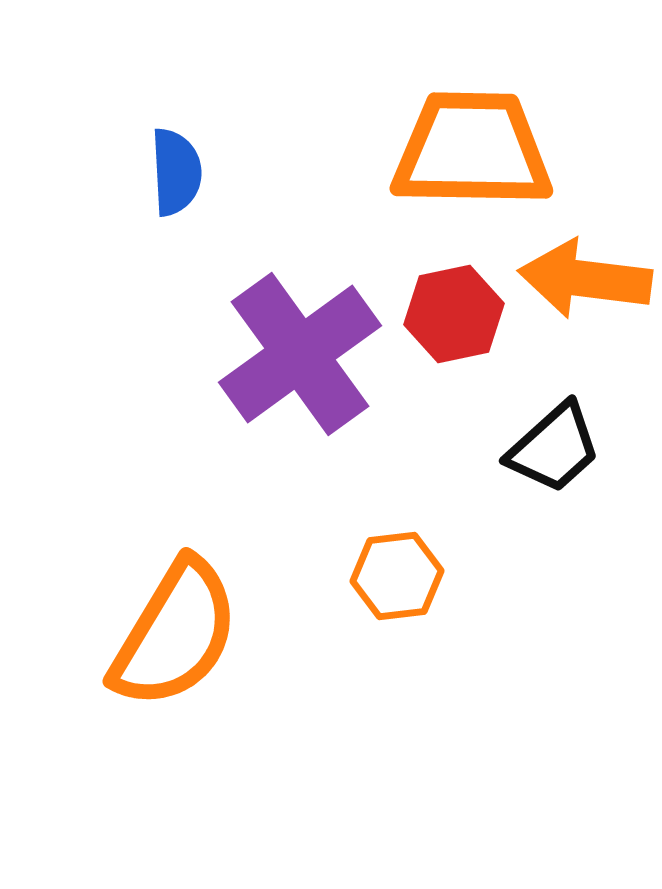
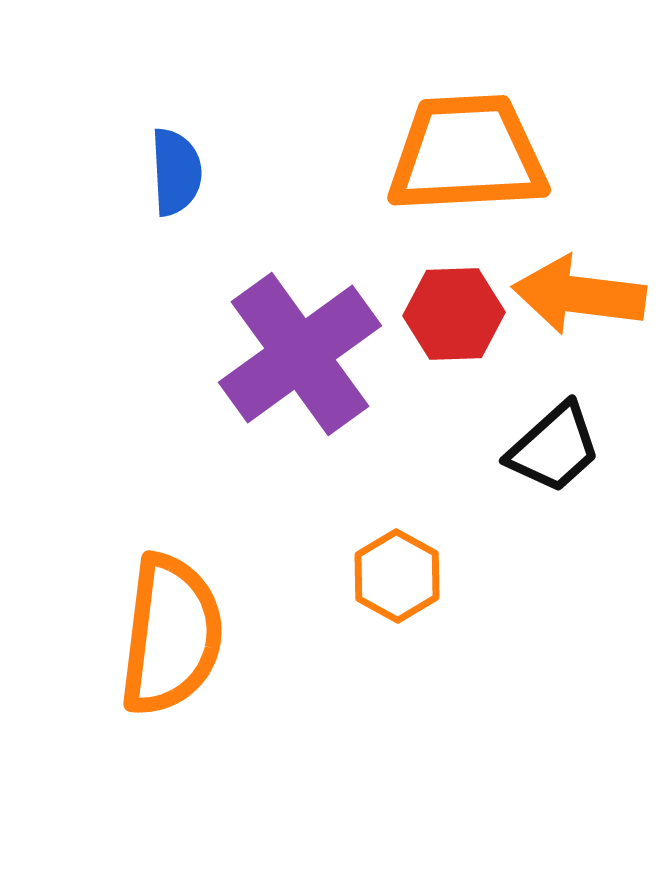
orange trapezoid: moved 5 px left, 4 px down; rotated 4 degrees counterclockwise
orange arrow: moved 6 px left, 16 px down
red hexagon: rotated 10 degrees clockwise
orange hexagon: rotated 24 degrees counterclockwise
orange semicircle: moved 4 px left, 1 px down; rotated 24 degrees counterclockwise
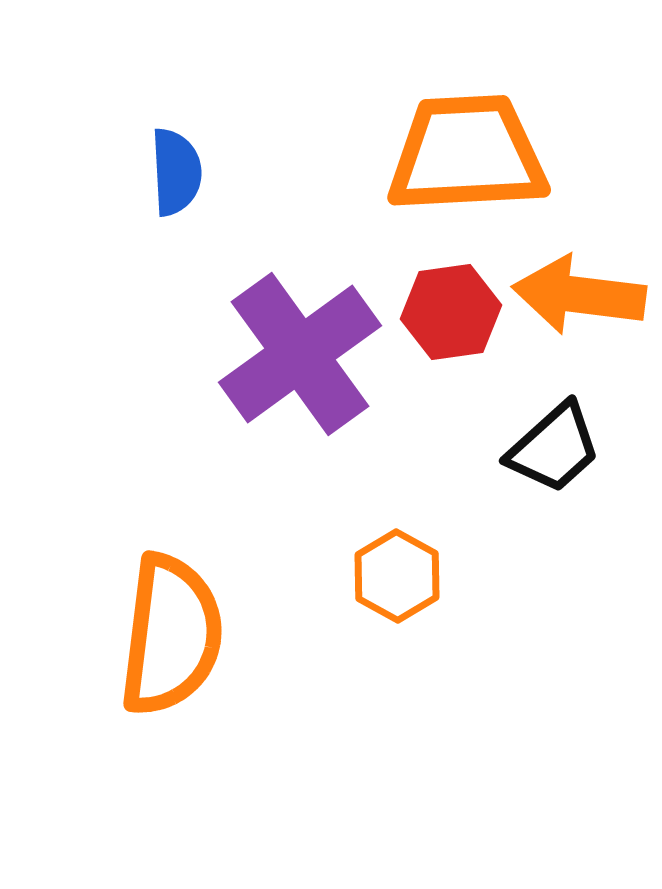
red hexagon: moved 3 px left, 2 px up; rotated 6 degrees counterclockwise
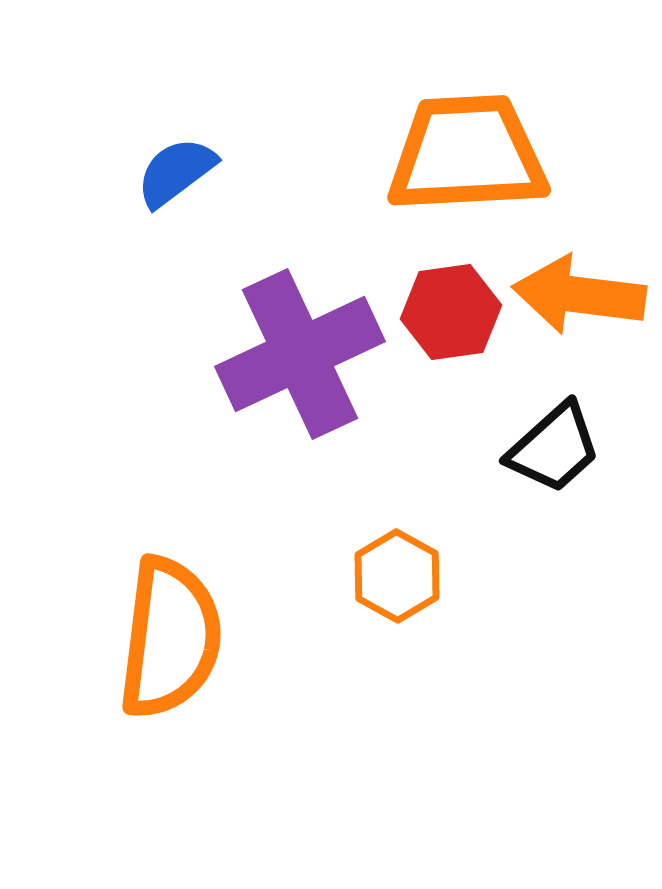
blue semicircle: rotated 124 degrees counterclockwise
purple cross: rotated 11 degrees clockwise
orange semicircle: moved 1 px left, 3 px down
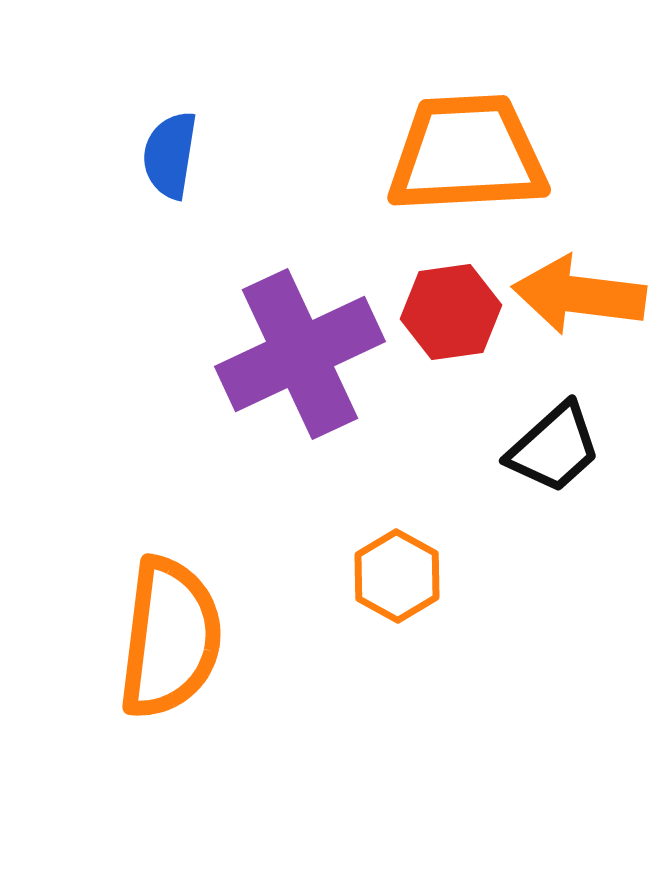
blue semicircle: moved 6 px left, 17 px up; rotated 44 degrees counterclockwise
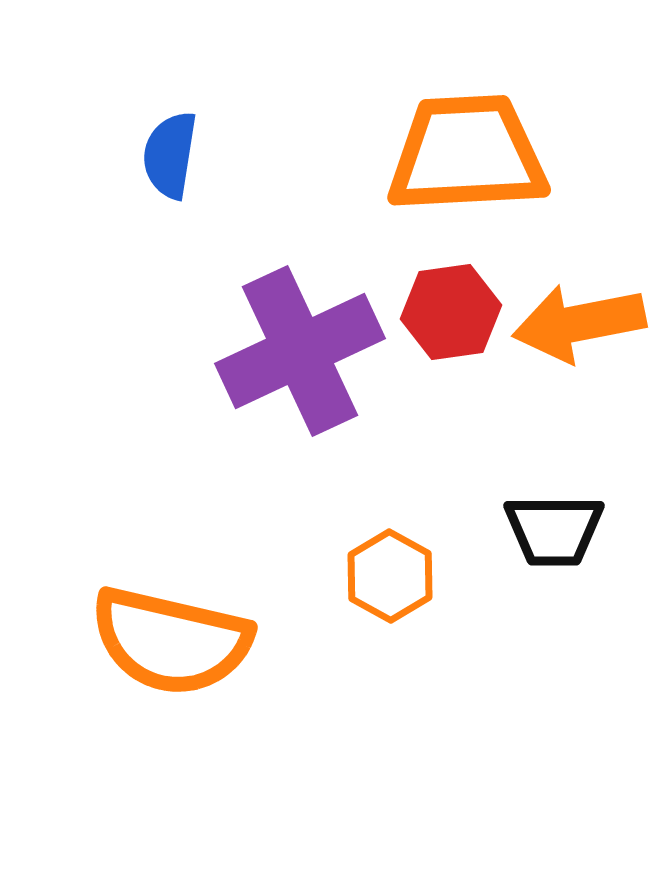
orange arrow: moved 28 px down; rotated 18 degrees counterclockwise
purple cross: moved 3 px up
black trapezoid: moved 82 px down; rotated 42 degrees clockwise
orange hexagon: moved 7 px left
orange semicircle: moved 1 px right, 3 px down; rotated 96 degrees clockwise
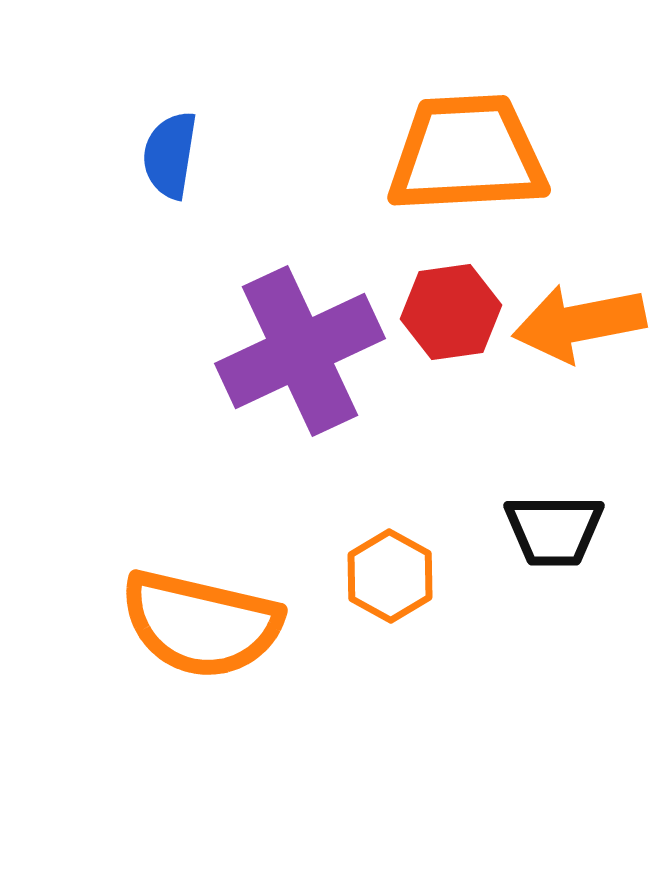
orange semicircle: moved 30 px right, 17 px up
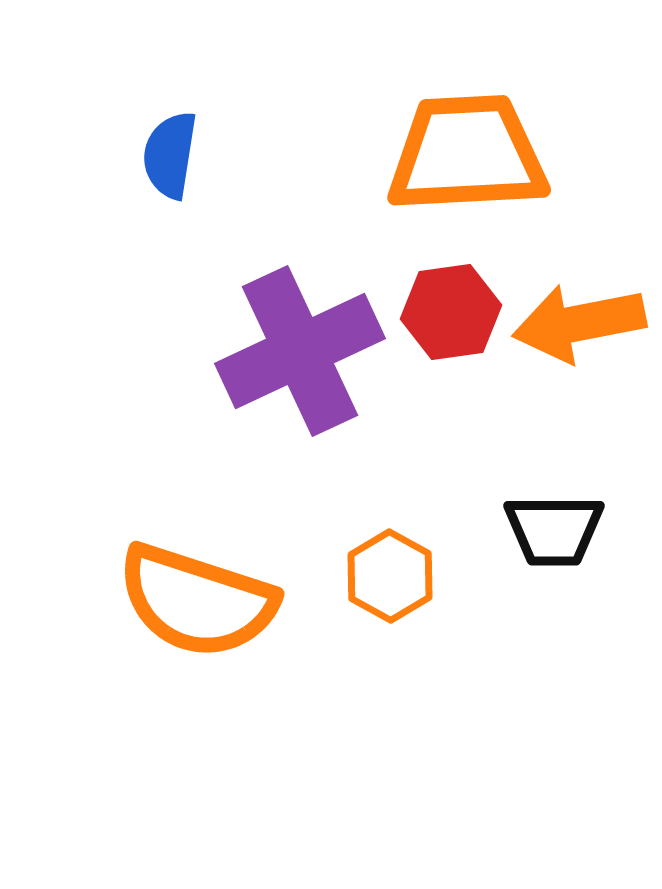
orange semicircle: moved 4 px left, 23 px up; rotated 5 degrees clockwise
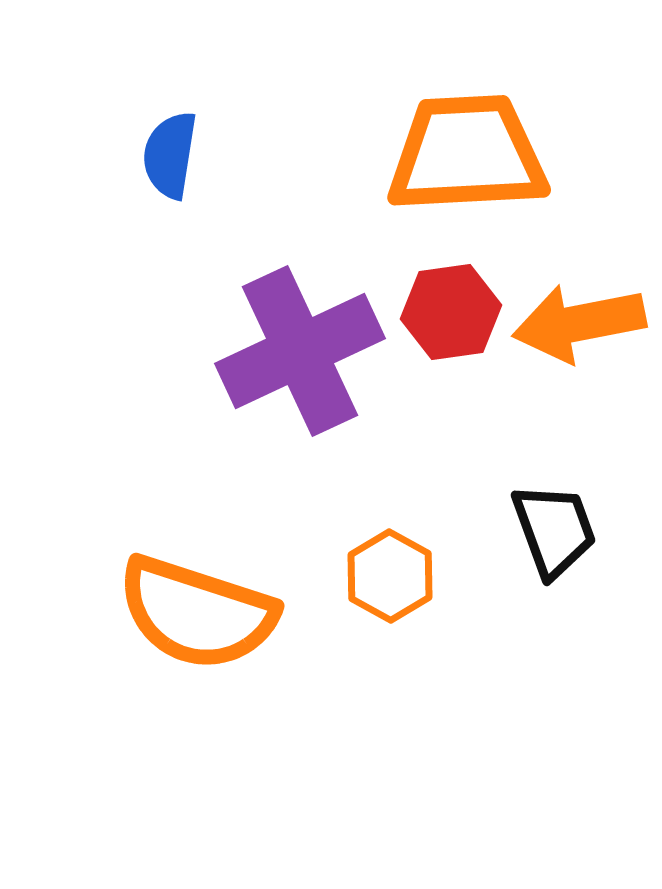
black trapezoid: rotated 110 degrees counterclockwise
orange semicircle: moved 12 px down
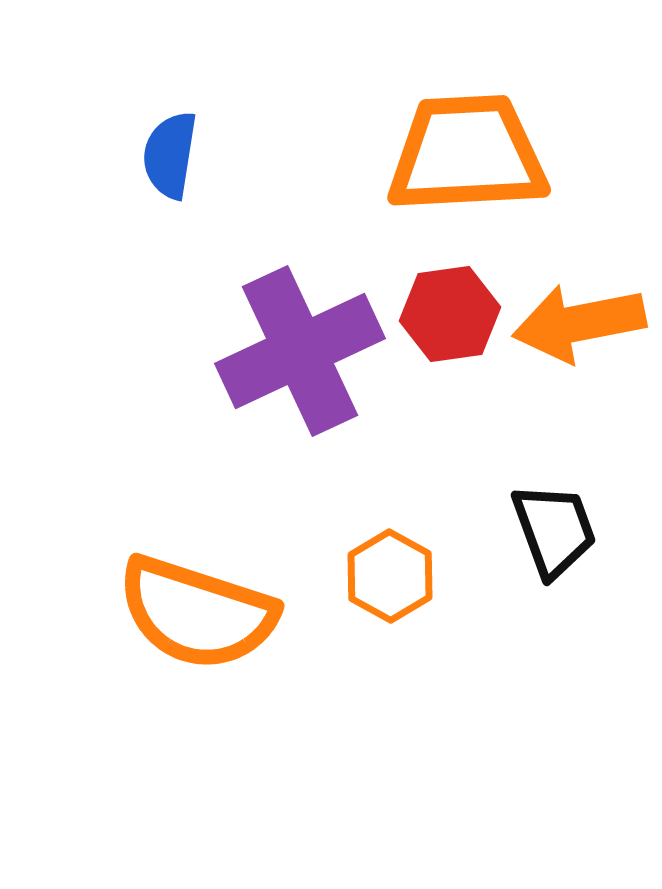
red hexagon: moved 1 px left, 2 px down
